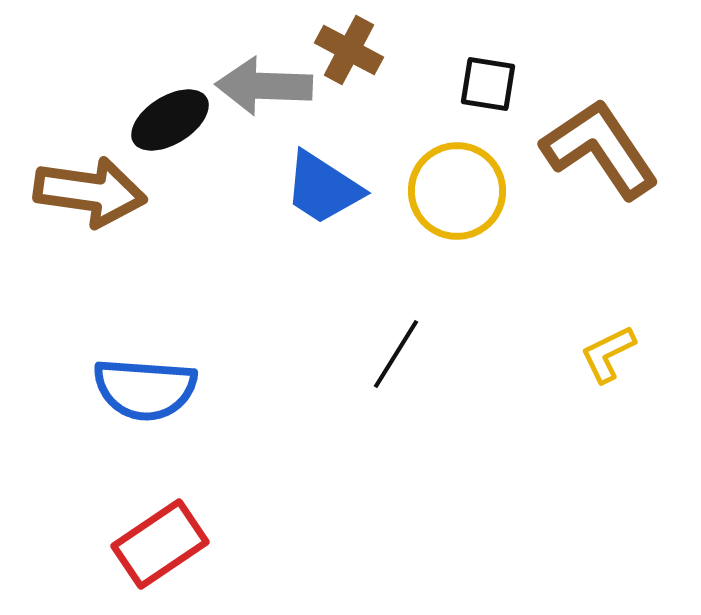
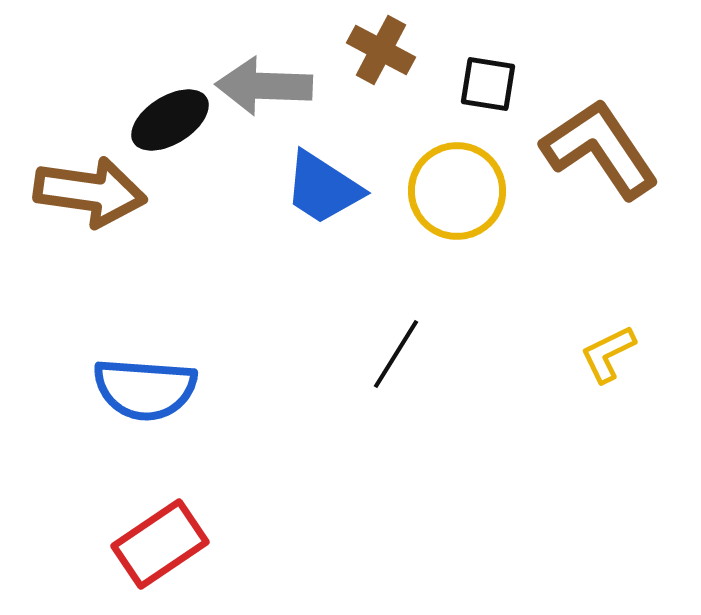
brown cross: moved 32 px right
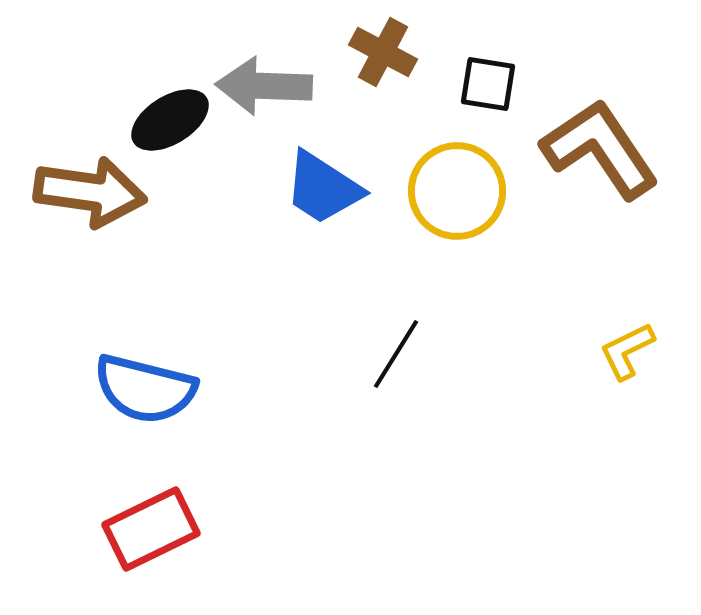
brown cross: moved 2 px right, 2 px down
yellow L-shape: moved 19 px right, 3 px up
blue semicircle: rotated 10 degrees clockwise
red rectangle: moved 9 px left, 15 px up; rotated 8 degrees clockwise
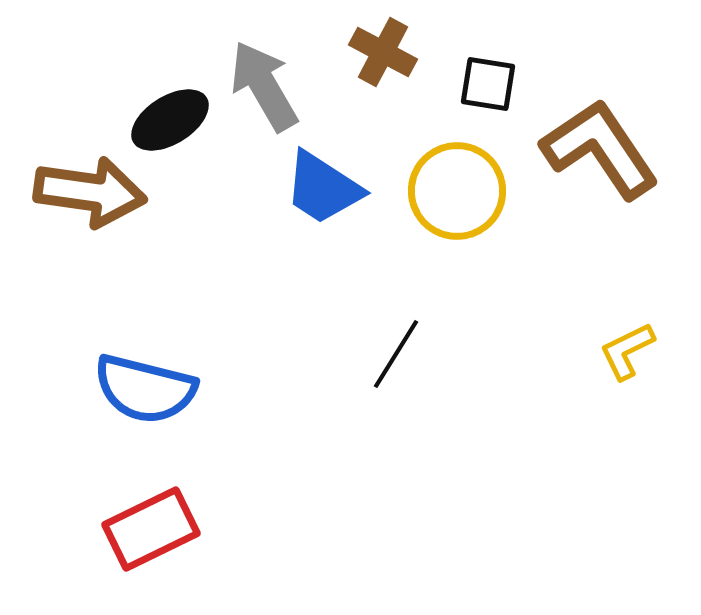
gray arrow: rotated 58 degrees clockwise
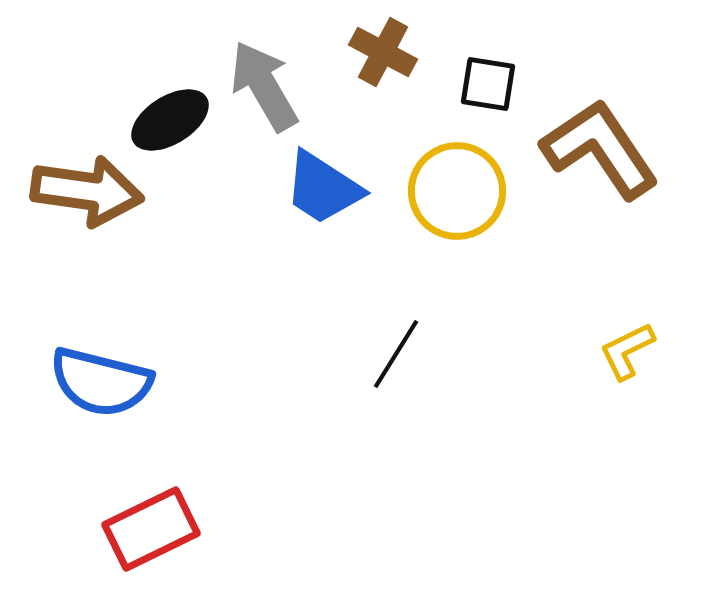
brown arrow: moved 3 px left, 1 px up
blue semicircle: moved 44 px left, 7 px up
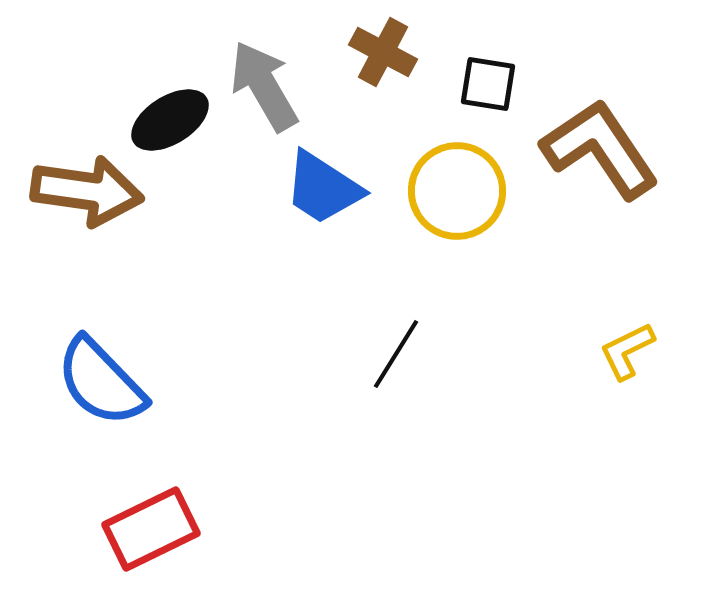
blue semicircle: rotated 32 degrees clockwise
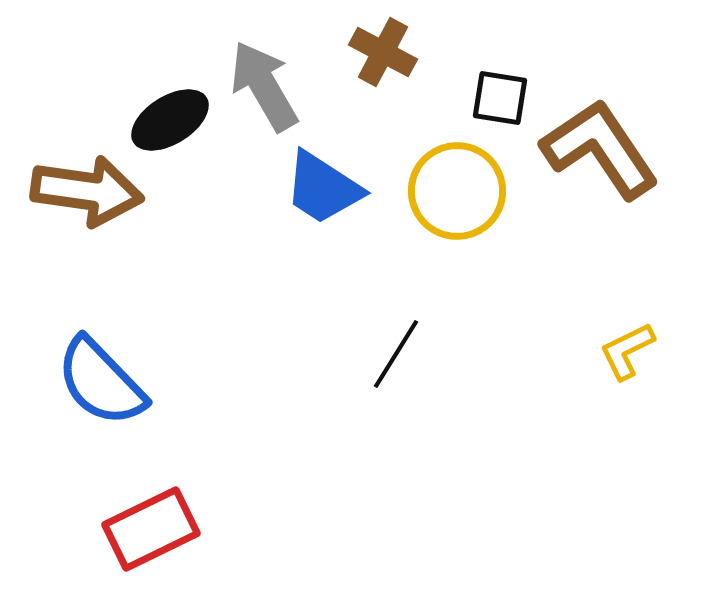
black square: moved 12 px right, 14 px down
